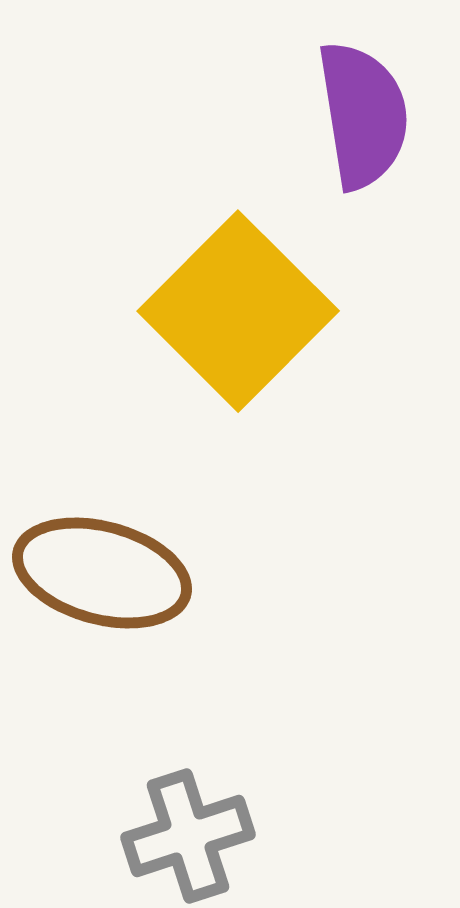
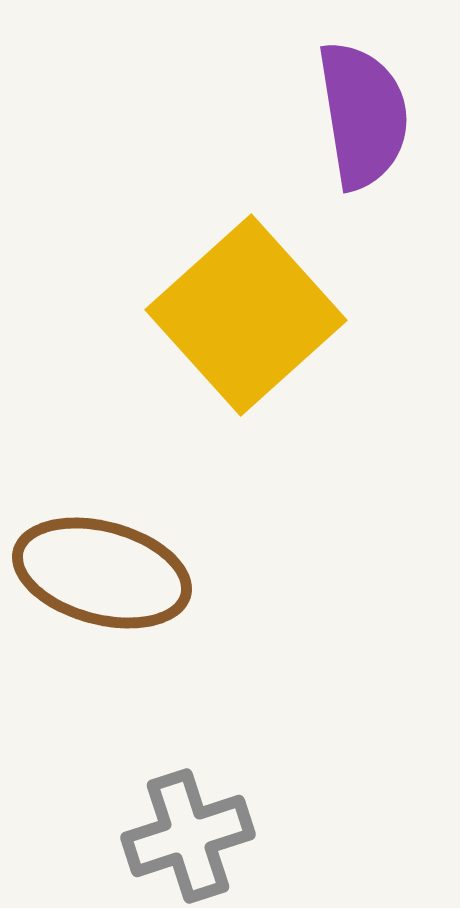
yellow square: moved 8 px right, 4 px down; rotated 3 degrees clockwise
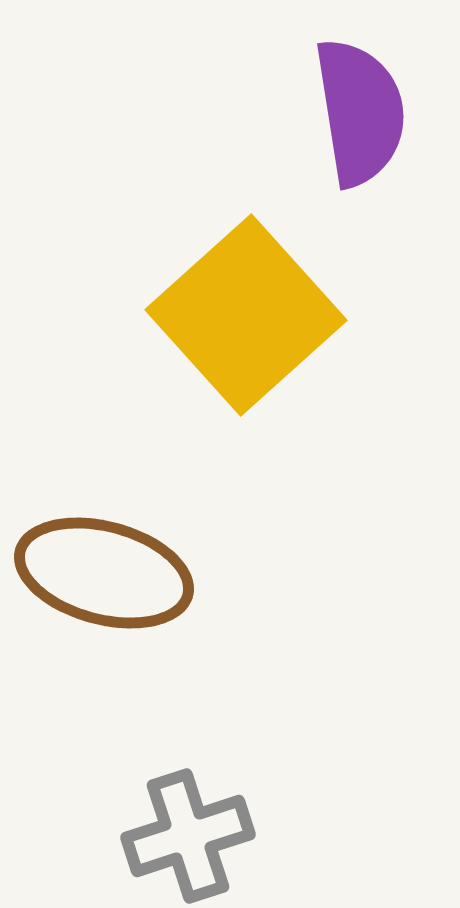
purple semicircle: moved 3 px left, 3 px up
brown ellipse: moved 2 px right
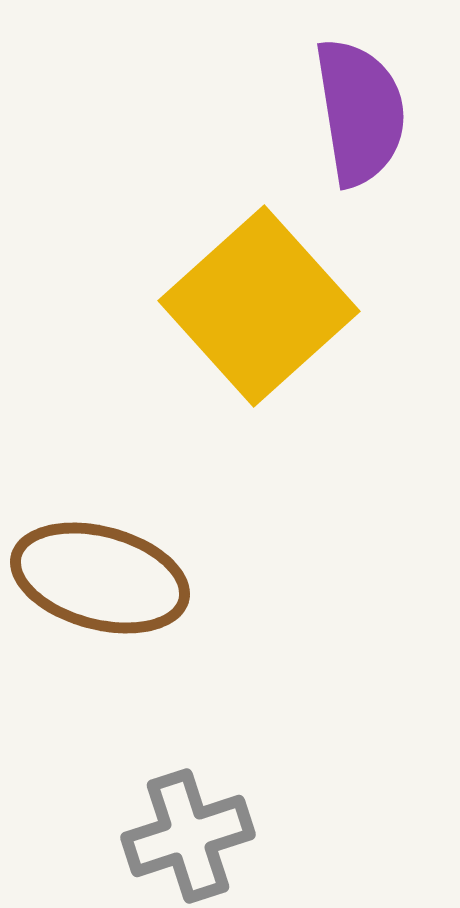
yellow square: moved 13 px right, 9 px up
brown ellipse: moved 4 px left, 5 px down
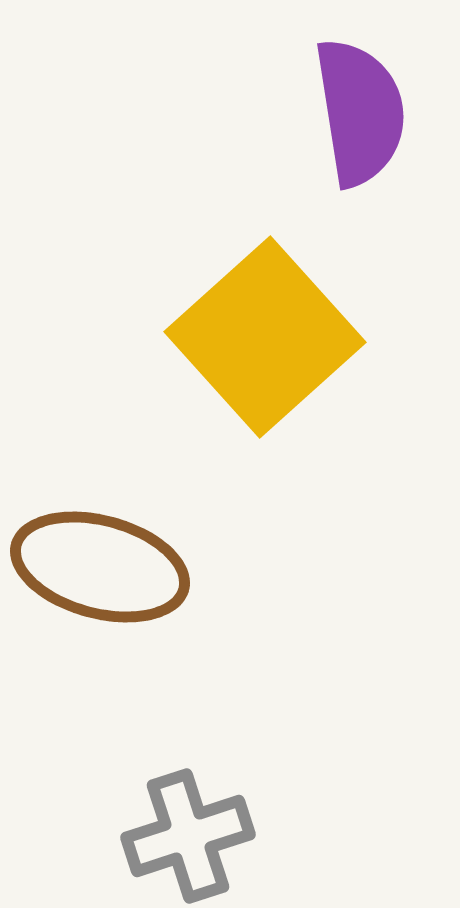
yellow square: moved 6 px right, 31 px down
brown ellipse: moved 11 px up
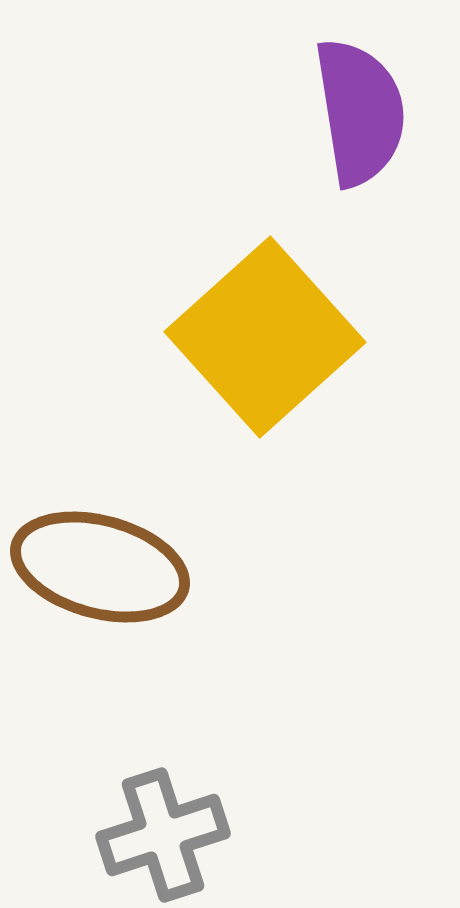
gray cross: moved 25 px left, 1 px up
